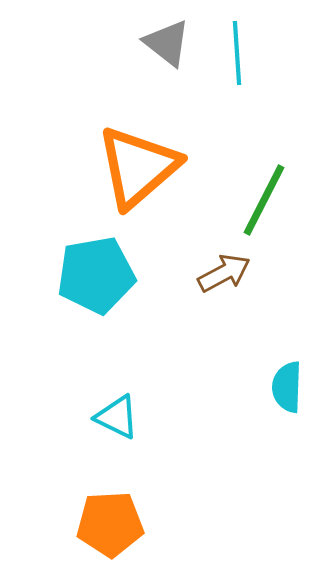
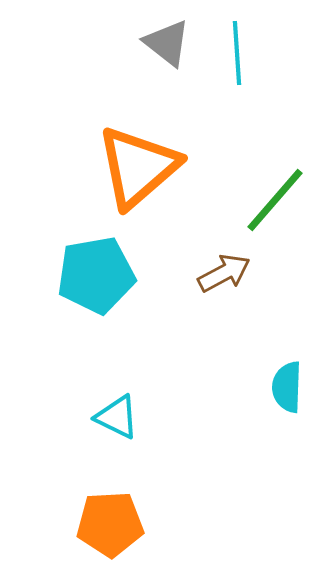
green line: moved 11 px right; rotated 14 degrees clockwise
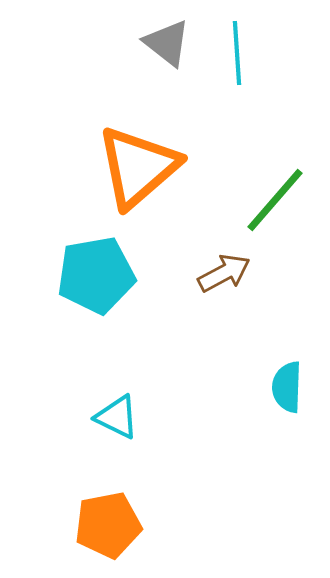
orange pentagon: moved 2 px left, 1 px down; rotated 8 degrees counterclockwise
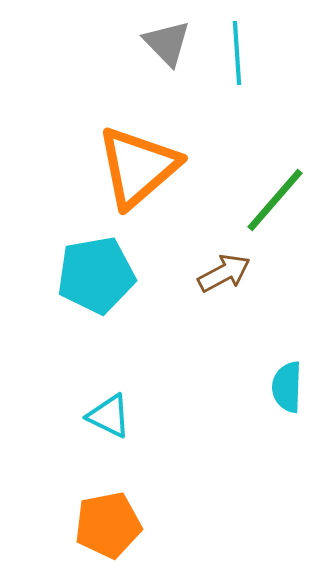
gray triangle: rotated 8 degrees clockwise
cyan triangle: moved 8 px left, 1 px up
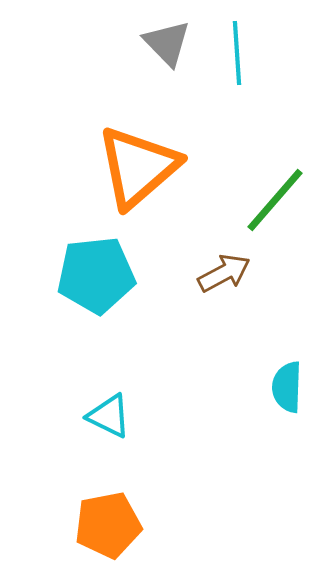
cyan pentagon: rotated 4 degrees clockwise
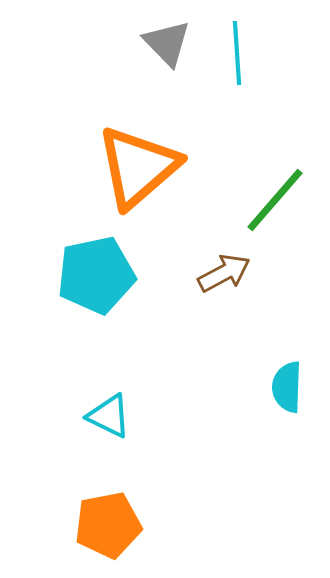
cyan pentagon: rotated 6 degrees counterclockwise
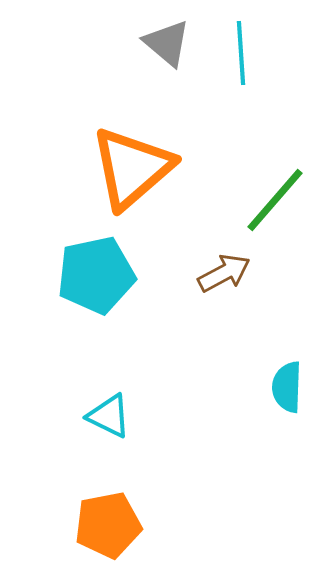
gray triangle: rotated 6 degrees counterclockwise
cyan line: moved 4 px right
orange triangle: moved 6 px left, 1 px down
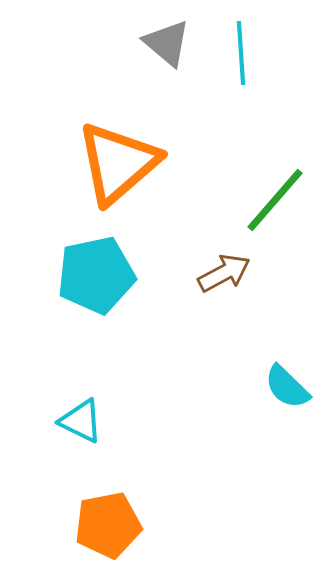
orange triangle: moved 14 px left, 5 px up
cyan semicircle: rotated 48 degrees counterclockwise
cyan triangle: moved 28 px left, 5 px down
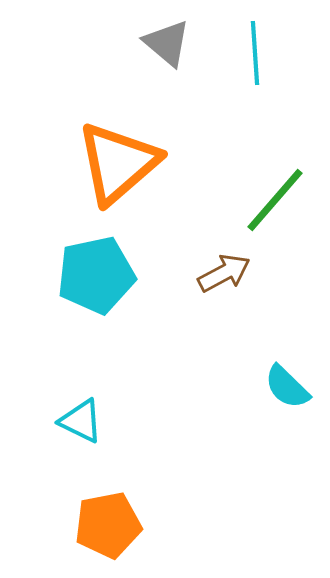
cyan line: moved 14 px right
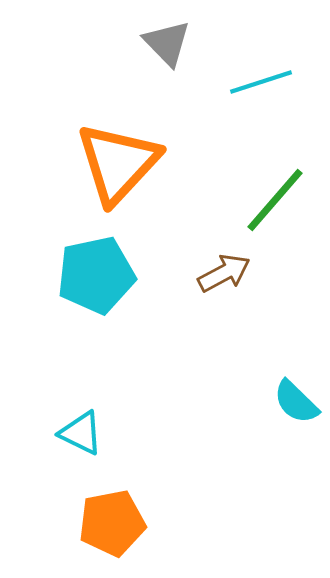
gray triangle: rotated 6 degrees clockwise
cyan line: moved 6 px right, 29 px down; rotated 76 degrees clockwise
orange triangle: rotated 6 degrees counterclockwise
cyan semicircle: moved 9 px right, 15 px down
cyan triangle: moved 12 px down
orange pentagon: moved 4 px right, 2 px up
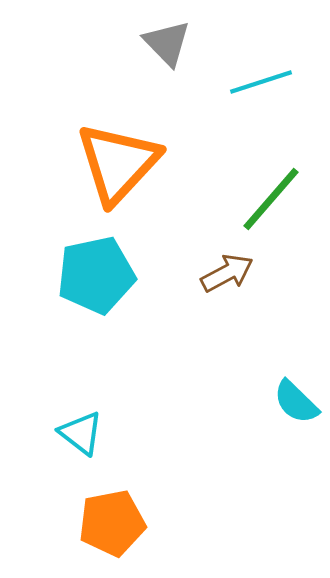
green line: moved 4 px left, 1 px up
brown arrow: moved 3 px right
cyan triangle: rotated 12 degrees clockwise
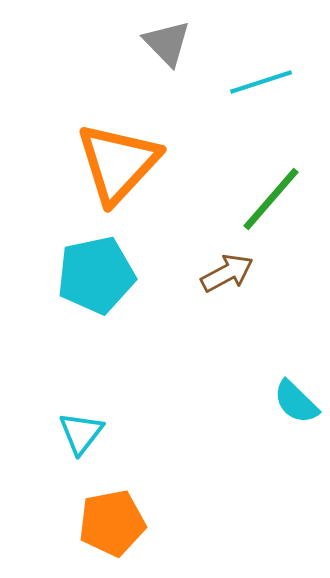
cyan triangle: rotated 30 degrees clockwise
